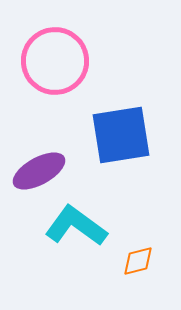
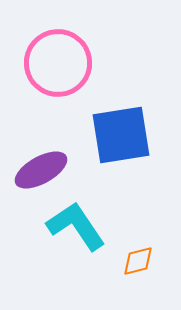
pink circle: moved 3 px right, 2 px down
purple ellipse: moved 2 px right, 1 px up
cyan L-shape: rotated 20 degrees clockwise
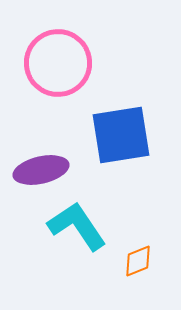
purple ellipse: rotated 16 degrees clockwise
cyan L-shape: moved 1 px right
orange diamond: rotated 8 degrees counterclockwise
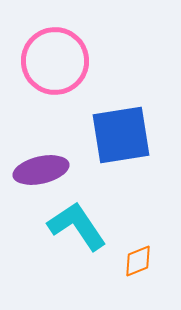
pink circle: moved 3 px left, 2 px up
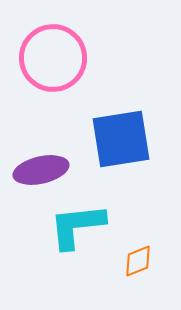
pink circle: moved 2 px left, 3 px up
blue square: moved 4 px down
cyan L-shape: rotated 62 degrees counterclockwise
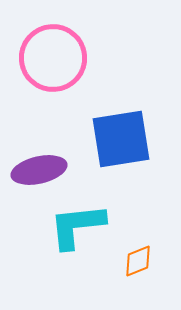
purple ellipse: moved 2 px left
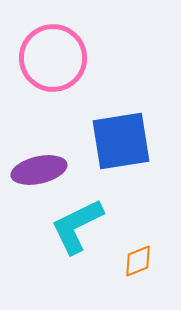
blue square: moved 2 px down
cyan L-shape: rotated 20 degrees counterclockwise
